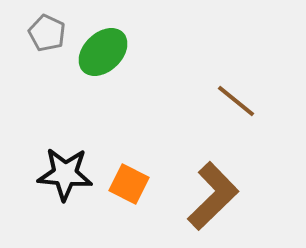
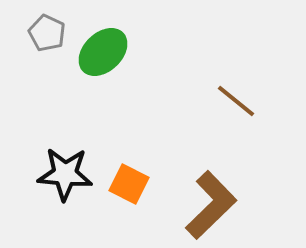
brown L-shape: moved 2 px left, 9 px down
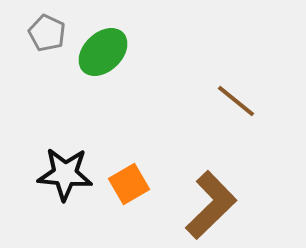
orange square: rotated 33 degrees clockwise
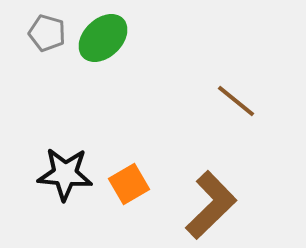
gray pentagon: rotated 9 degrees counterclockwise
green ellipse: moved 14 px up
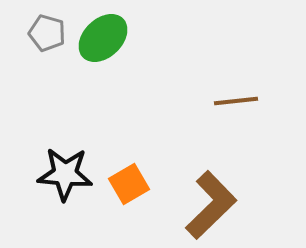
brown line: rotated 45 degrees counterclockwise
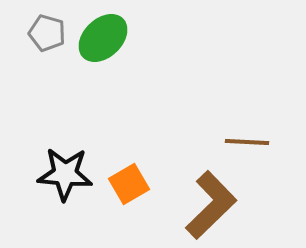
brown line: moved 11 px right, 41 px down; rotated 9 degrees clockwise
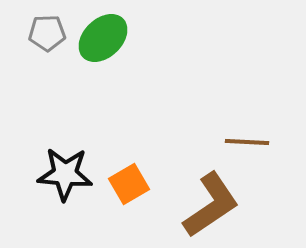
gray pentagon: rotated 18 degrees counterclockwise
brown L-shape: rotated 10 degrees clockwise
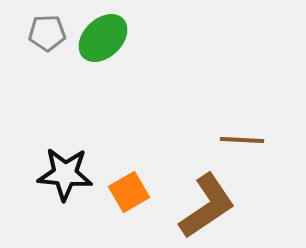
brown line: moved 5 px left, 2 px up
orange square: moved 8 px down
brown L-shape: moved 4 px left, 1 px down
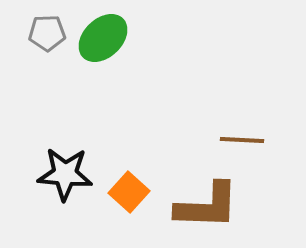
orange square: rotated 18 degrees counterclockwise
brown L-shape: rotated 36 degrees clockwise
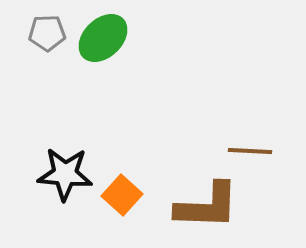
brown line: moved 8 px right, 11 px down
orange square: moved 7 px left, 3 px down
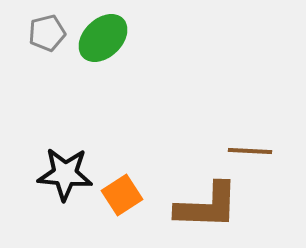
gray pentagon: rotated 12 degrees counterclockwise
orange square: rotated 15 degrees clockwise
